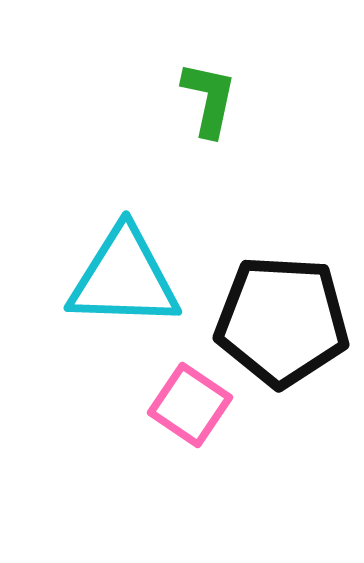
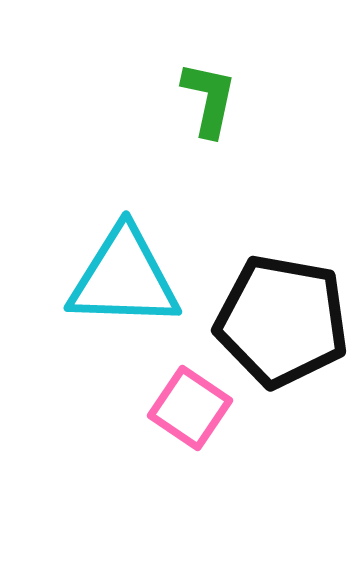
black pentagon: rotated 7 degrees clockwise
pink square: moved 3 px down
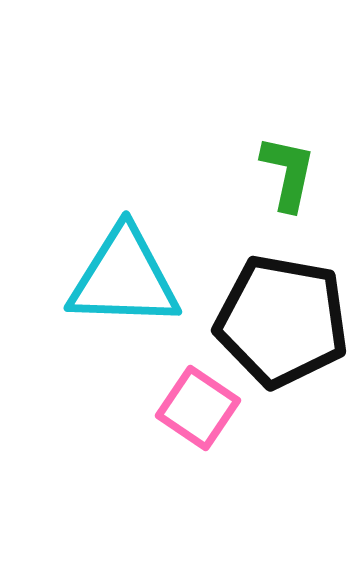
green L-shape: moved 79 px right, 74 px down
pink square: moved 8 px right
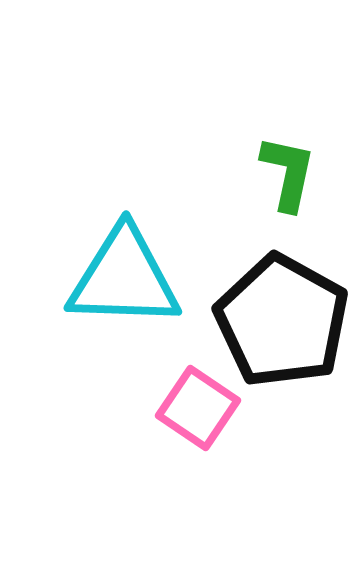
black pentagon: rotated 19 degrees clockwise
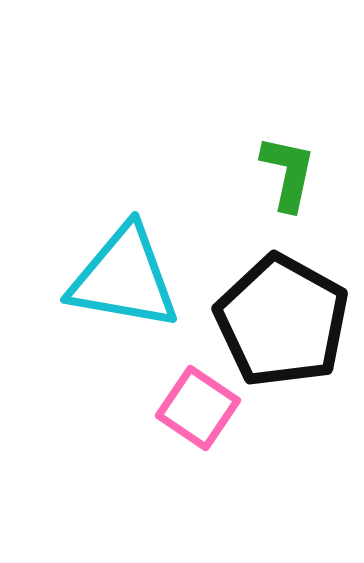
cyan triangle: rotated 8 degrees clockwise
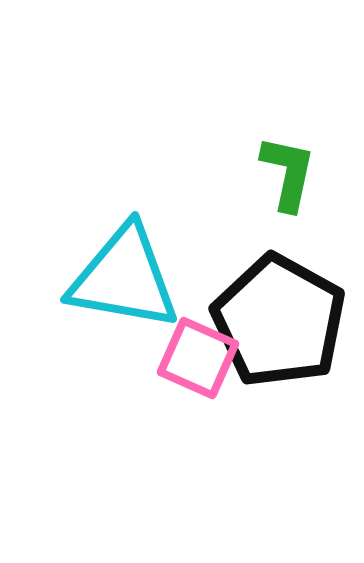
black pentagon: moved 3 px left
pink square: moved 50 px up; rotated 10 degrees counterclockwise
